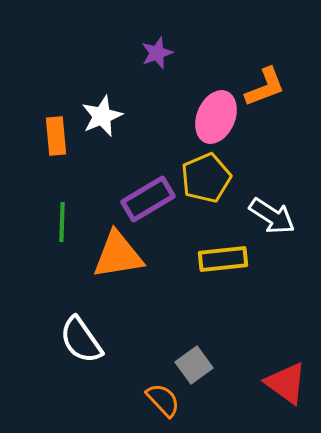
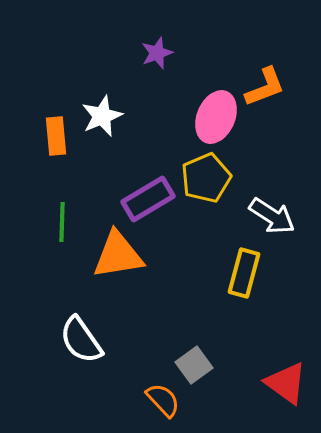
yellow rectangle: moved 21 px right, 14 px down; rotated 69 degrees counterclockwise
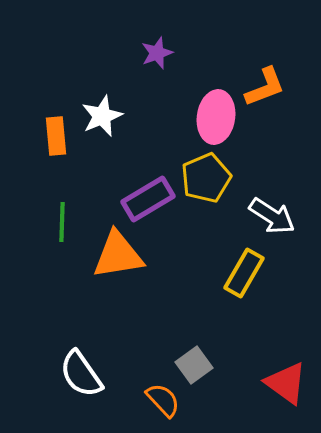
pink ellipse: rotated 15 degrees counterclockwise
yellow rectangle: rotated 15 degrees clockwise
white semicircle: moved 34 px down
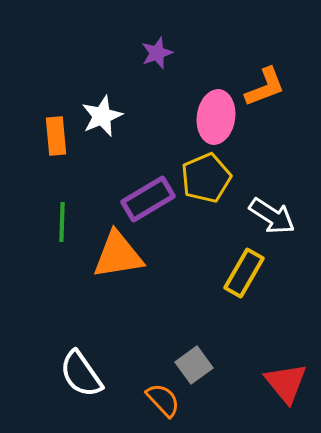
red triangle: rotated 15 degrees clockwise
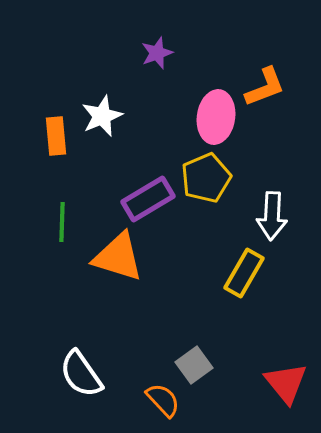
white arrow: rotated 60 degrees clockwise
orange triangle: moved 2 px down; rotated 26 degrees clockwise
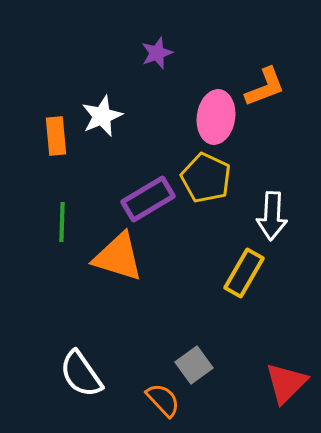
yellow pentagon: rotated 24 degrees counterclockwise
red triangle: rotated 24 degrees clockwise
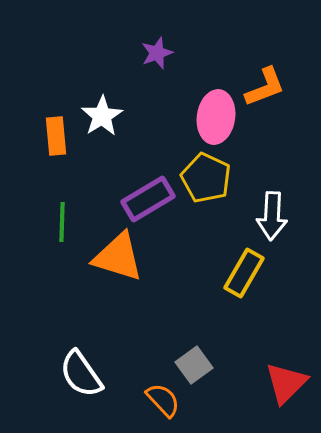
white star: rotated 9 degrees counterclockwise
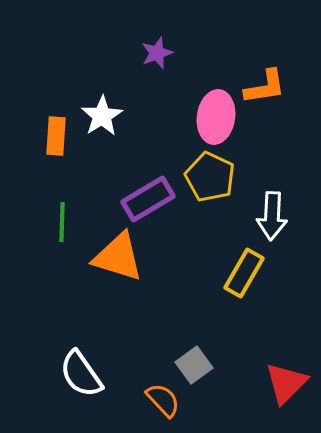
orange L-shape: rotated 12 degrees clockwise
orange rectangle: rotated 9 degrees clockwise
yellow pentagon: moved 4 px right, 1 px up
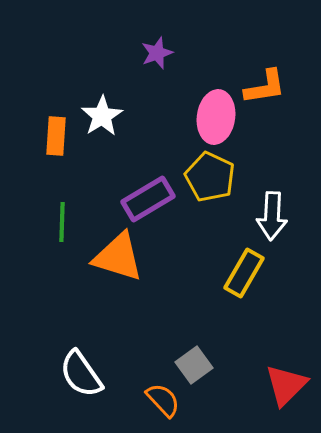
red triangle: moved 2 px down
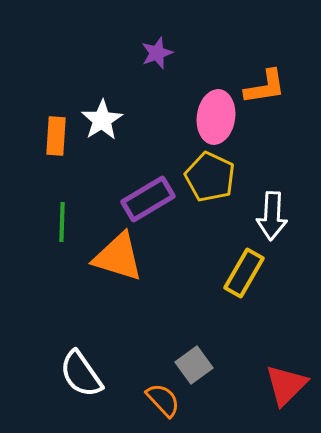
white star: moved 4 px down
